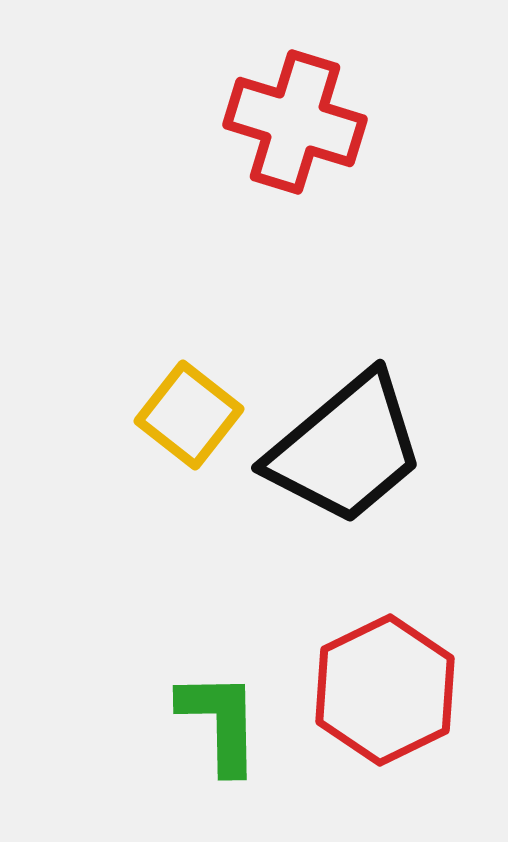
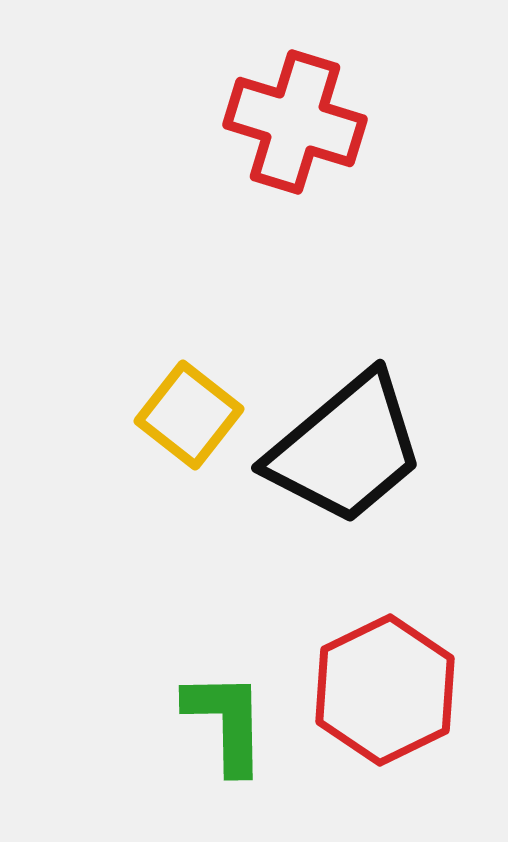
green L-shape: moved 6 px right
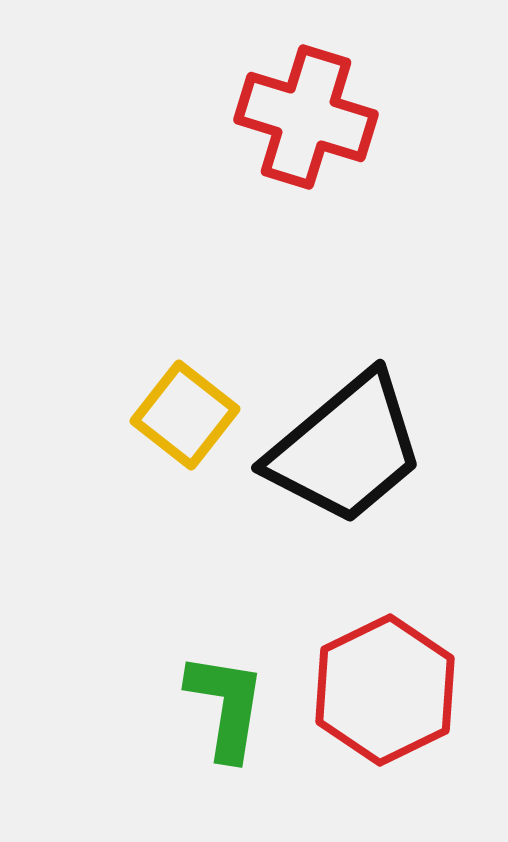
red cross: moved 11 px right, 5 px up
yellow square: moved 4 px left
green L-shape: moved 16 px up; rotated 10 degrees clockwise
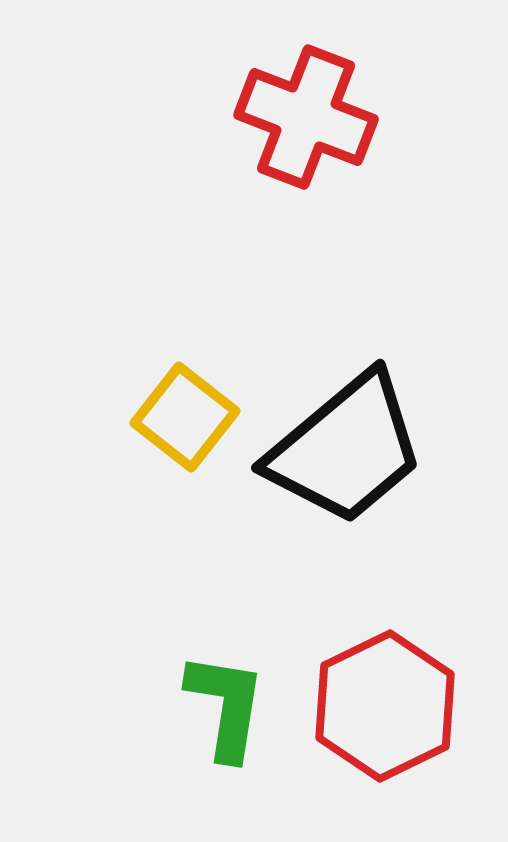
red cross: rotated 4 degrees clockwise
yellow square: moved 2 px down
red hexagon: moved 16 px down
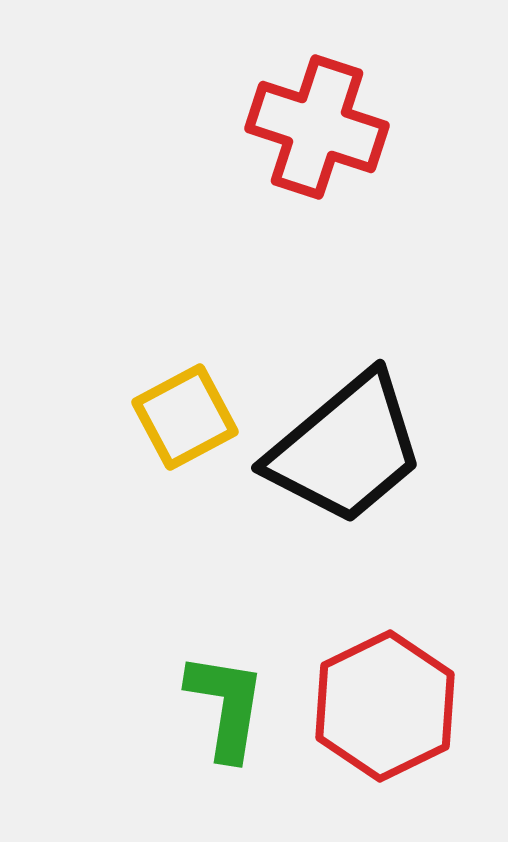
red cross: moved 11 px right, 10 px down; rotated 3 degrees counterclockwise
yellow square: rotated 24 degrees clockwise
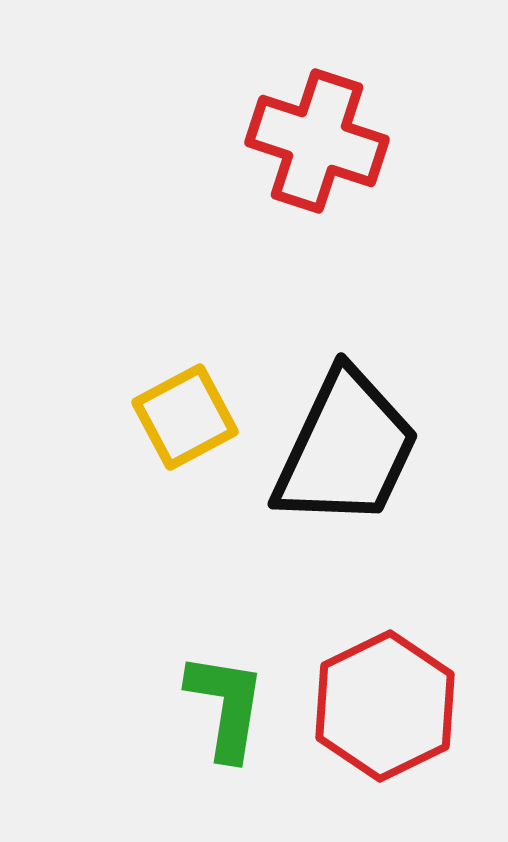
red cross: moved 14 px down
black trapezoid: rotated 25 degrees counterclockwise
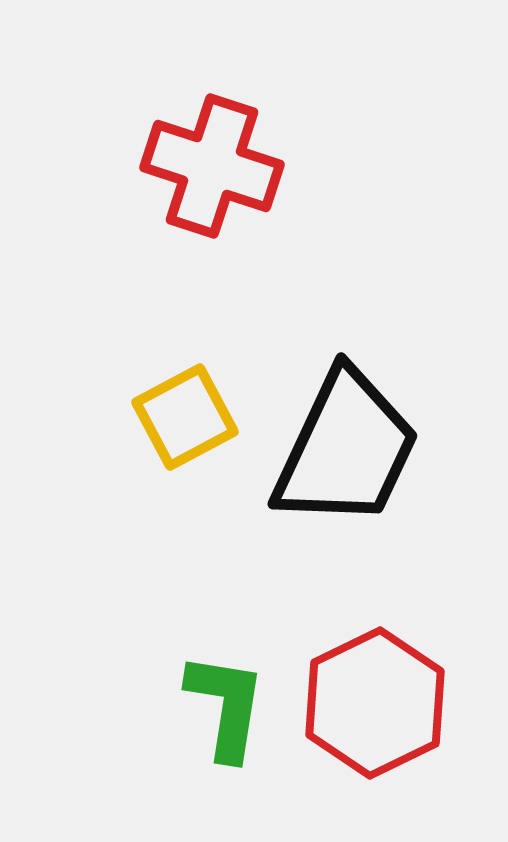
red cross: moved 105 px left, 25 px down
red hexagon: moved 10 px left, 3 px up
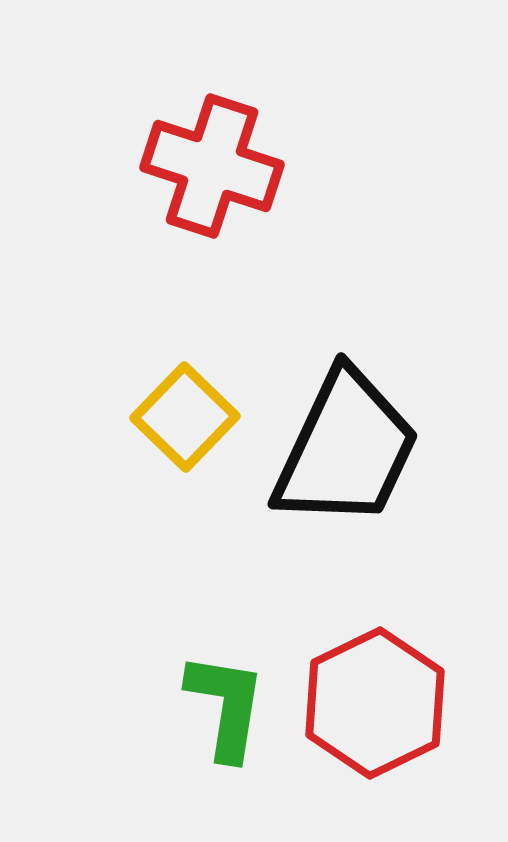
yellow square: rotated 18 degrees counterclockwise
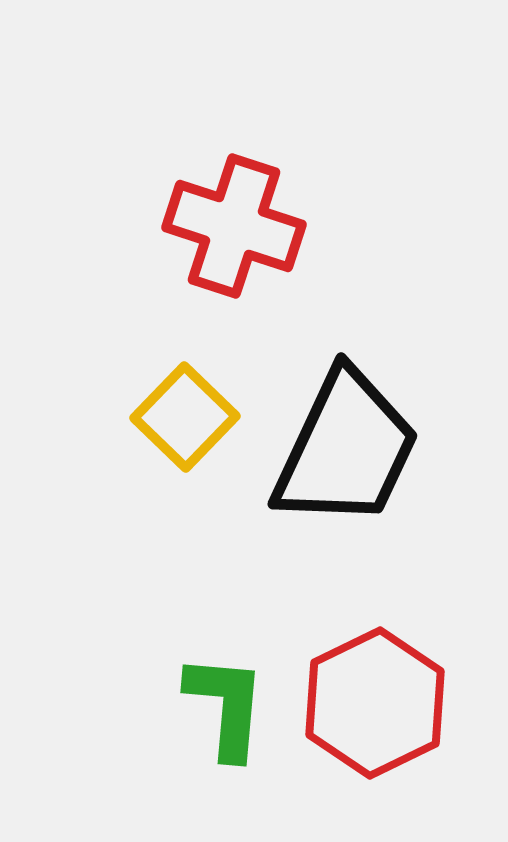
red cross: moved 22 px right, 60 px down
green L-shape: rotated 4 degrees counterclockwise
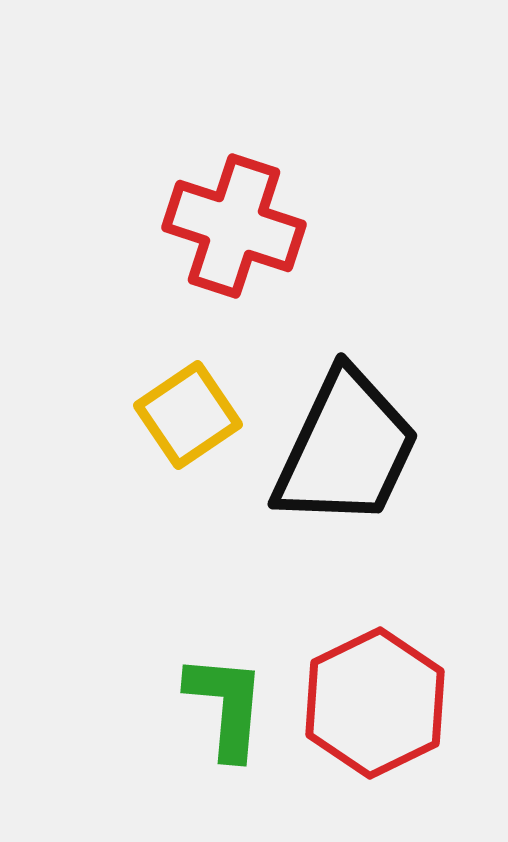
yellow square: moved 3 px right, 2 px up; rotated 12 degrees clockwise
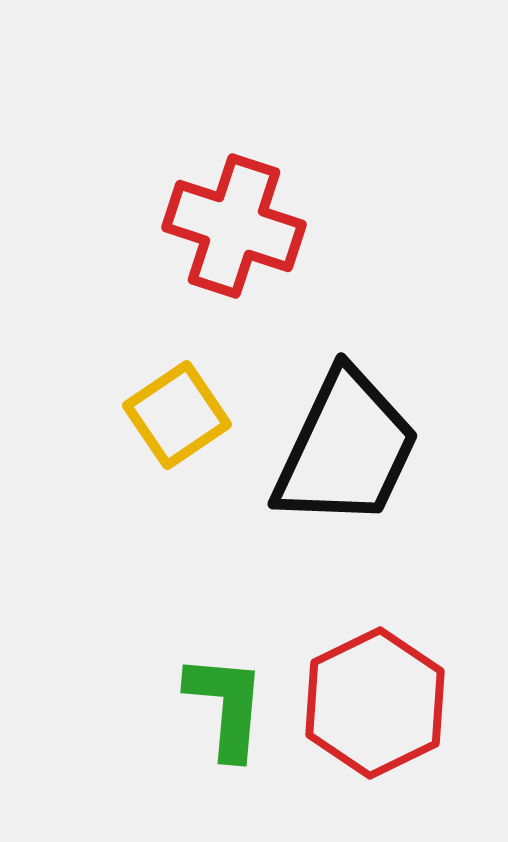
yellow square: moved 11 px left
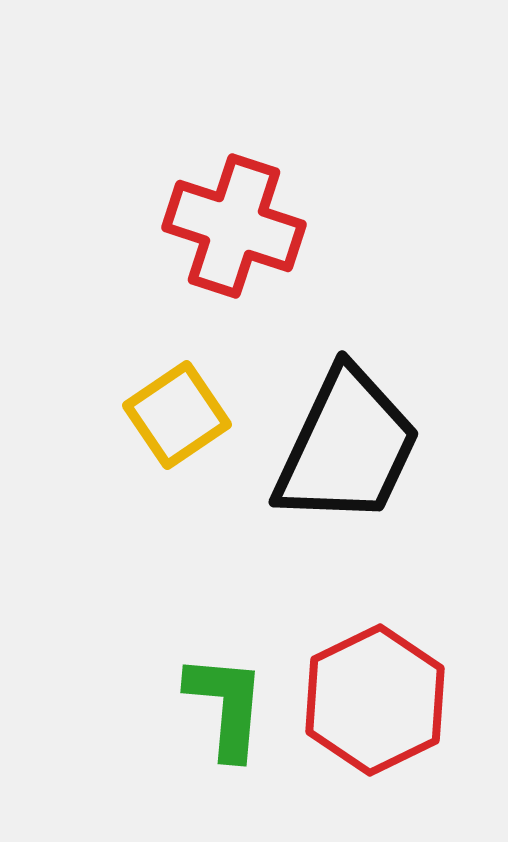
black trapezoid: moved 1 px right, 2 px up
red hexagon: moved 3 px up
